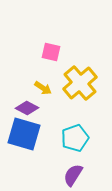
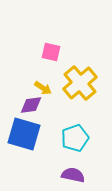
purple diamond: moved 4 px right, 3 px up; rotated 35 degrees counterclockwise
purple semicircle: rotated 70 degrees clockwise
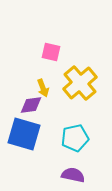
yellow arrow: rotated 36 degrees clockwise
cyan pentagon: rotated 8 degrees clockwise
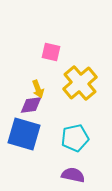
yellow arrow: moved 5 px left, 1 px down
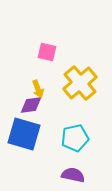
pink square: moved 4 px left
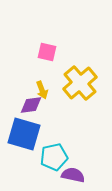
yellow arrow: moved 4 px right, 1 px down
cyan pentagon: moved 21 px left, 19 px down
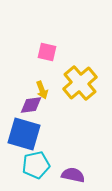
cyan pentagon: moved 18 px left, 8 px down
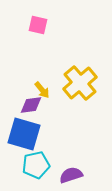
pink square: moved 9 px left, 27 px up
yellow arrow: rotated 18 degrees counterclockwise
purple semicircle: moved 2 px left; rotated 30 degrees counterclockwise
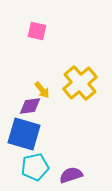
pink square: moved 1 px left, 6 px down
purple diamond: moved 1 px left, 1 px down
cyan pentagon: moved 1 px left, 2 px down
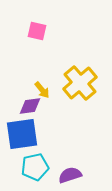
blue square: moved 2 px left; rotated 24 degrees counterclockwise
purple semicircle: moved 1 px left
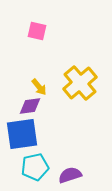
yellow arrow: moved 3 px left, 3 px up
